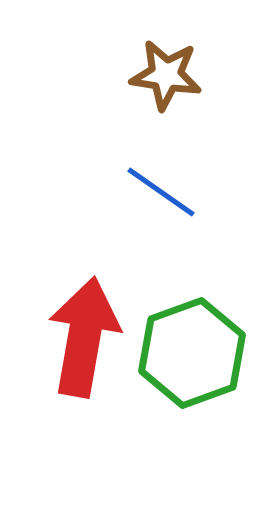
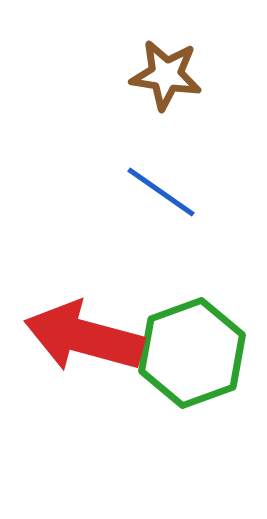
red arrow: rotated 85 degrees counterclockwise
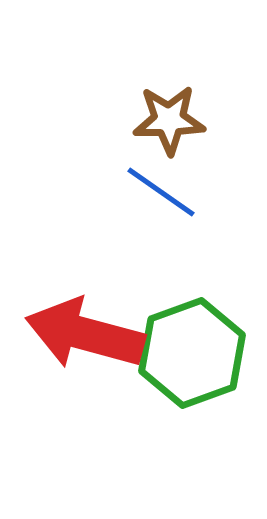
brown star: moved 3 px right, 45 px down; rotated 10 degrees counterclockwise
red arrow: moved 1 px right, 3 px up
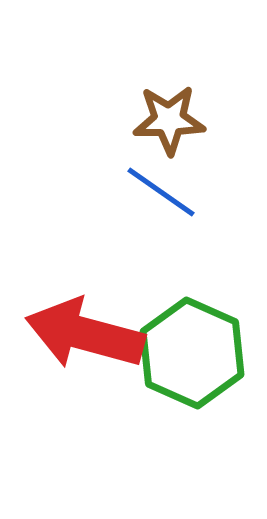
green hexagon: rotated 16 degrees counterclockwise
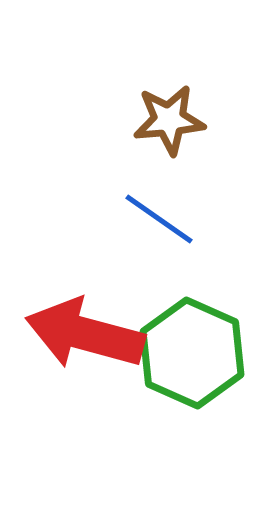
brown star: rotated 4 degrees counterclockwise
blue line: moved 2 px left, 27 px down
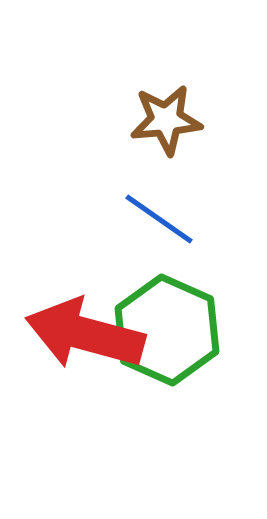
brown star: moved 3 px left
green hexagon: moved 25 px left, 23 px up
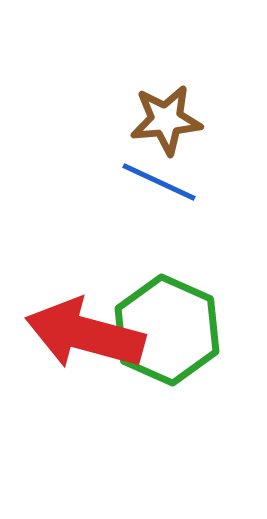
blue line: moved 37 px up; rotated 10 degrees counterclockwise
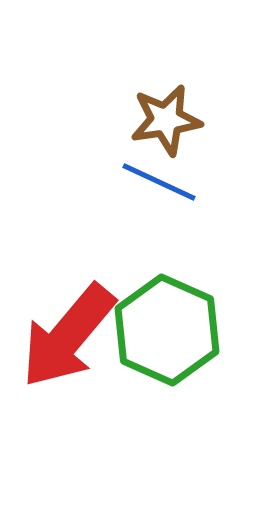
brown star: rotated 4 degrees counterclockwise
red arrow: moved 17 px left, 2 px down; rotated 65 degrees counterclockwise
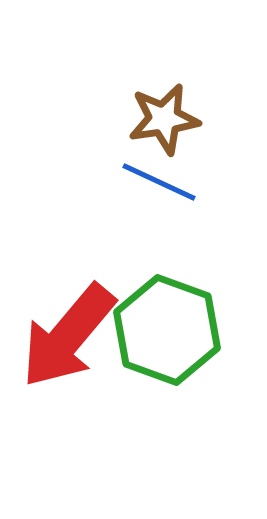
brown star: moved 2 px left, 1 px up
green hexagon: rotated 4 degrees counterclockwise
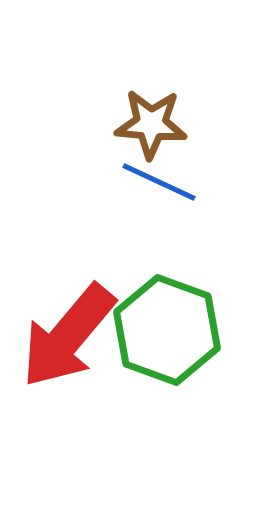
brown star: moved 13 px left, 5 px down; rotated 14 degrees clockwise
